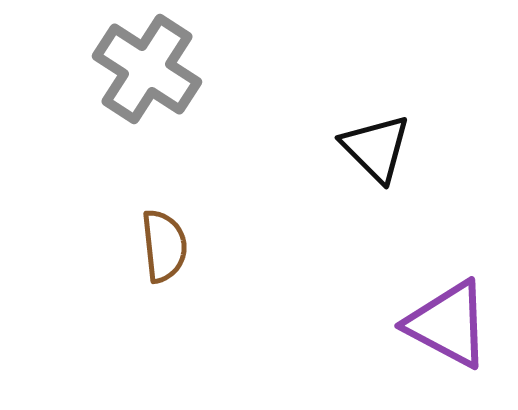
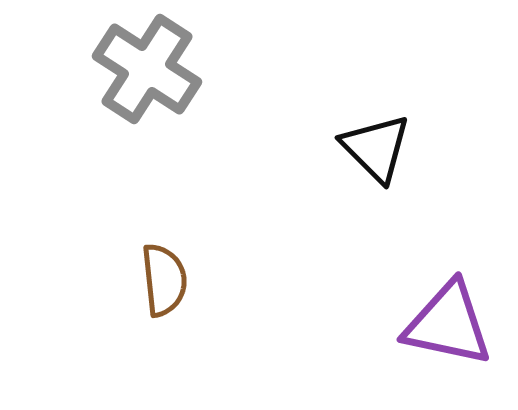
brown semicircle: moved 34 px down
purple triangle: rotated 16 degrees counterclockwise
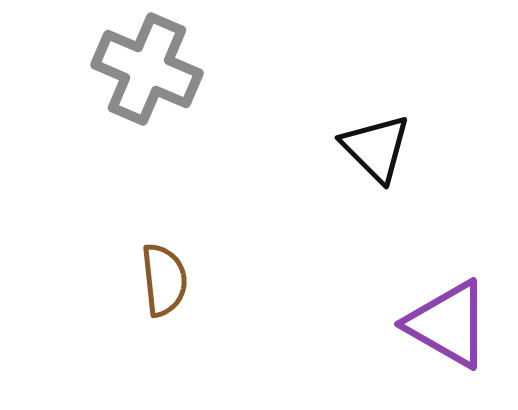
gray cross: rotated 10 degrees counterclockwise
purple triangle: rotated 18 degrees clockwise
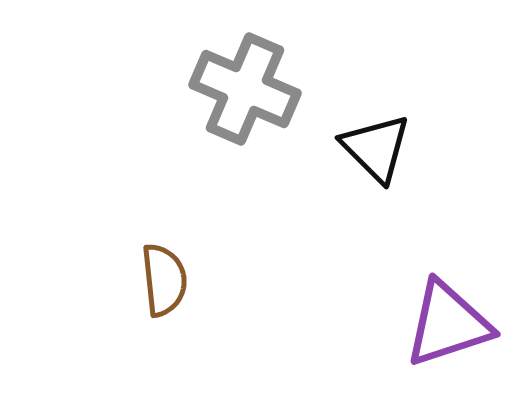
gray cross: moved 98 px right, 20 px down
purple triangle: rotated 48 degrees counterclockwise
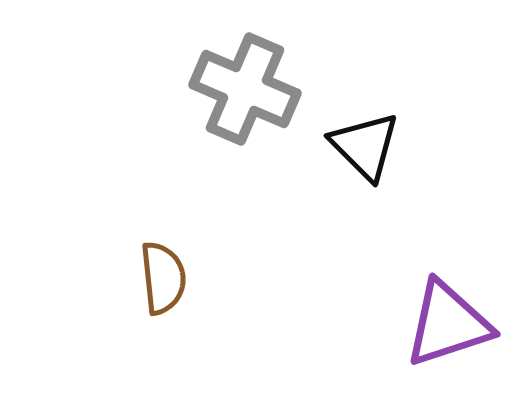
black triangle: moved 11 px left, 2 px up
brown semicircle: moved 1 px left, 2 px up
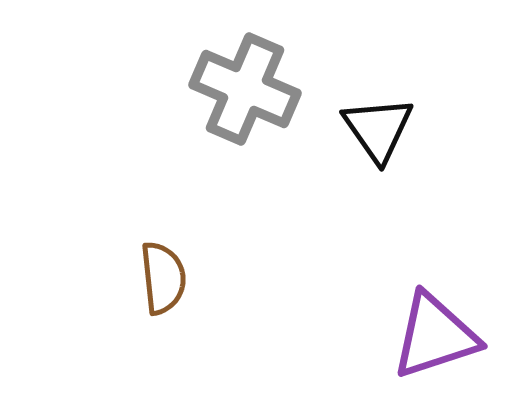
black triangle: moved 13 px right, 17 px up; rotated 10 degrees clockwise
purple triangle: moved 13 px left, 12 px down
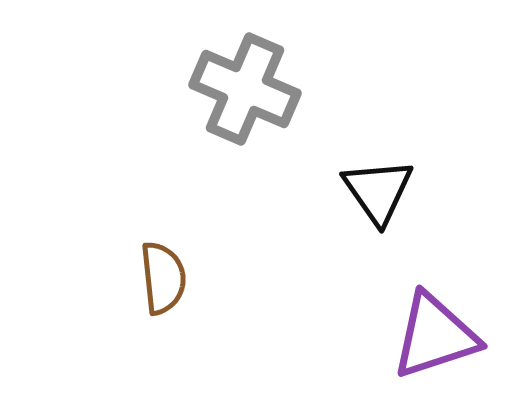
black triangle: moved 62 px down
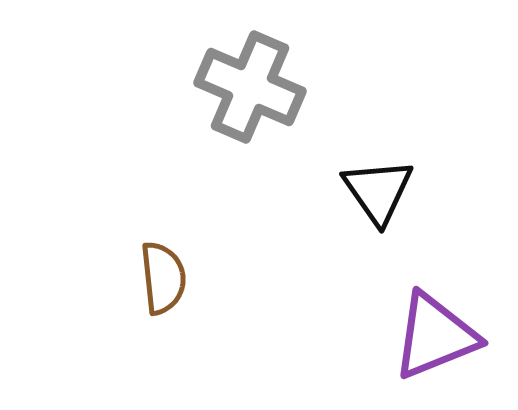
gray cross: moved 5 px right, 2 px up
purple triangle: rotated 4 degrees counterclockwise
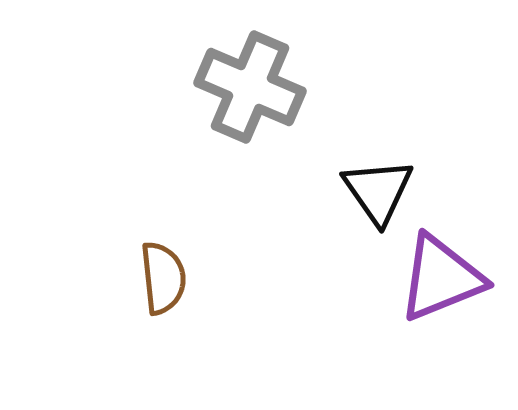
purple triangle: moved 6 px right, 58 px up
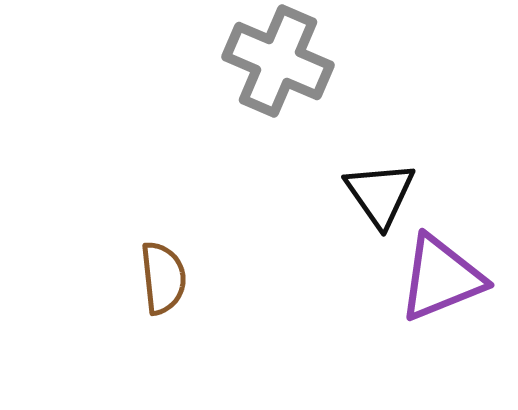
gray cross: moved 28 px right, 26 px up
black triangle: moved 2 px right, 3 px down
